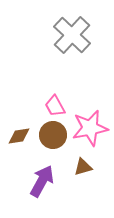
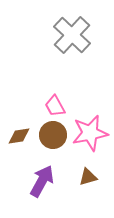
pink star: moved 5 px down
brown triangle: moved 5 px right, 10 px down
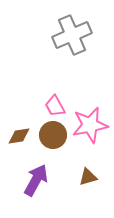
gray cross: rotated 24 degrees clockwise
pink star: moved 8 px up
purple arrow: moved 6 px left, 1 px up
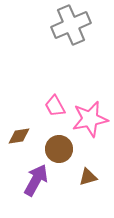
gray cross: moved 1 px left, 10 px up
pink star: moved 6 px up
brown circle: moved 6 px right, 14 px down
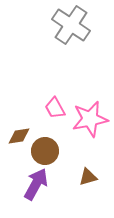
gray cross: rotated 33 degrees counterclockwise
pink trapezoid: moved 2 px down
brown circle: moved 14 px left, 2 px down
purple arrow: moved 4 px down
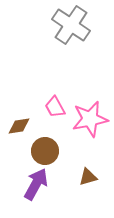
pink trapezoid: moved 1 px up
brown diamond: moved 10 px up
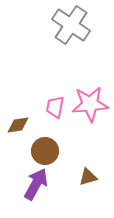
pink trapezoid: rotated 40 degrees clockwise
pink star: moved 15 px up; rotated 6 degrees clockwise
brown diamond: moved 1 px left, 1 px up
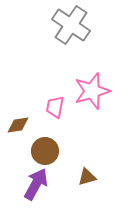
pink star: moved 2 px right, 13 px up; rotated 12 degrees counterclockwise
brown triangle: moved 1 px left
